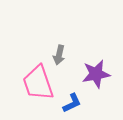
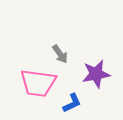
gray arrow: moved 1 px right, 1 px up; rotated 48 degrees counterclockwise
pink trapezoid: rotated 63 degrees counterclockwise
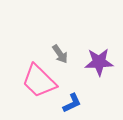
purple star: moved 3 px right, 12 px up; rotated 8 degrees clockwise
pink trapezoid: moved 1 px right, 2 px up; rotated 36 degrees clockwise
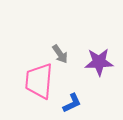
pink trapezoid: rotated 51 degrees clockwise
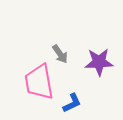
pink trapezoid: moved 1 px down; rotated 15 degrees counterclockwise
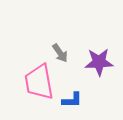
gray arrow: moved 1 px up
blue L-shape: moved 3 px up; rotated 25 degrees clockwise
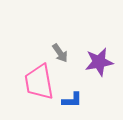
purple star: rotated 8 degrees counterclockwise
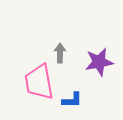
gray arrow: rotated 144 degrees counterclockwise
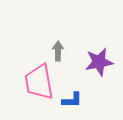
gray arrow: moved 2 px left, 2 px up
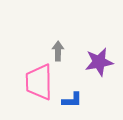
pink trapezoid: rotated 9 degrees clockwise
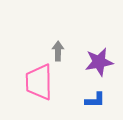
blue L-shape: moved 23 px right
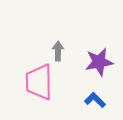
blue L-shape: rotated 135 degrees counterclockwise
